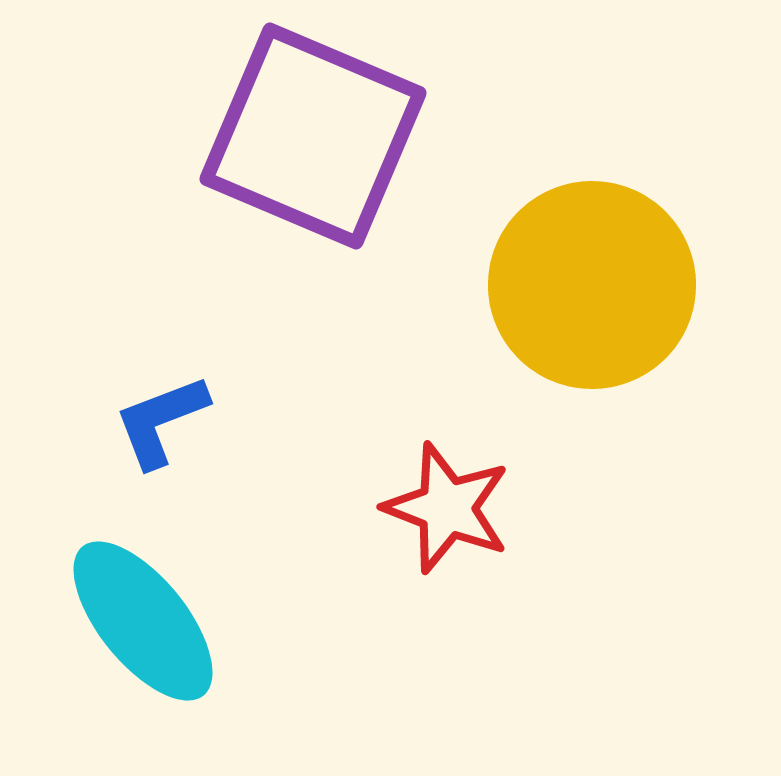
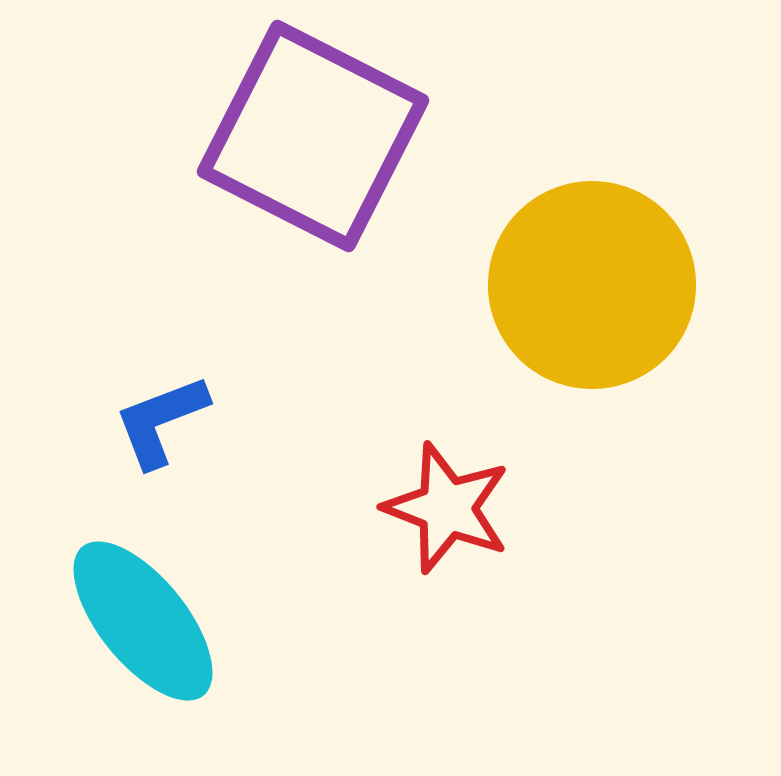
purple square: rotated 4 degrees clockwise
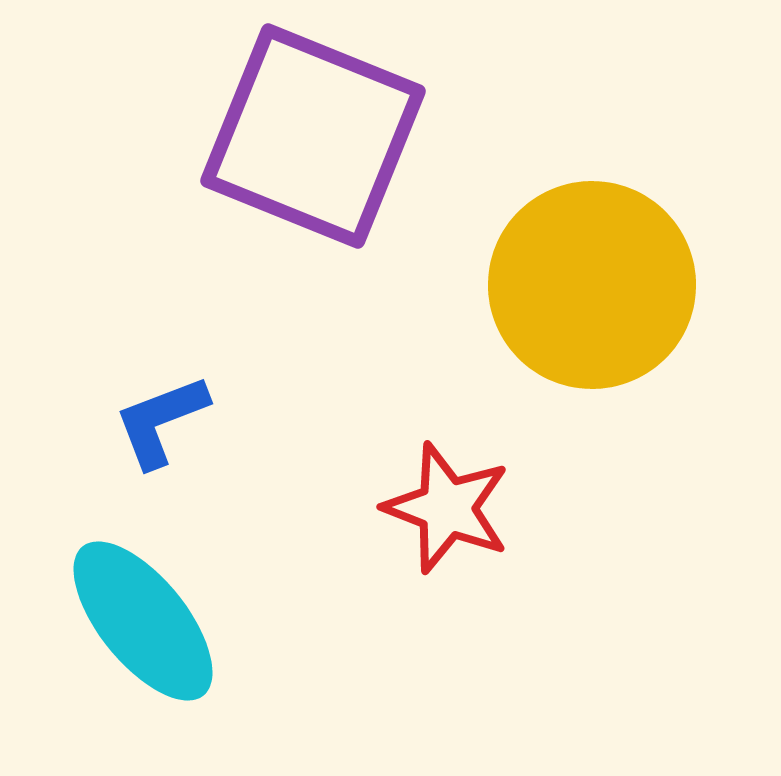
purple square: rotated 5 degrees counterclockwise
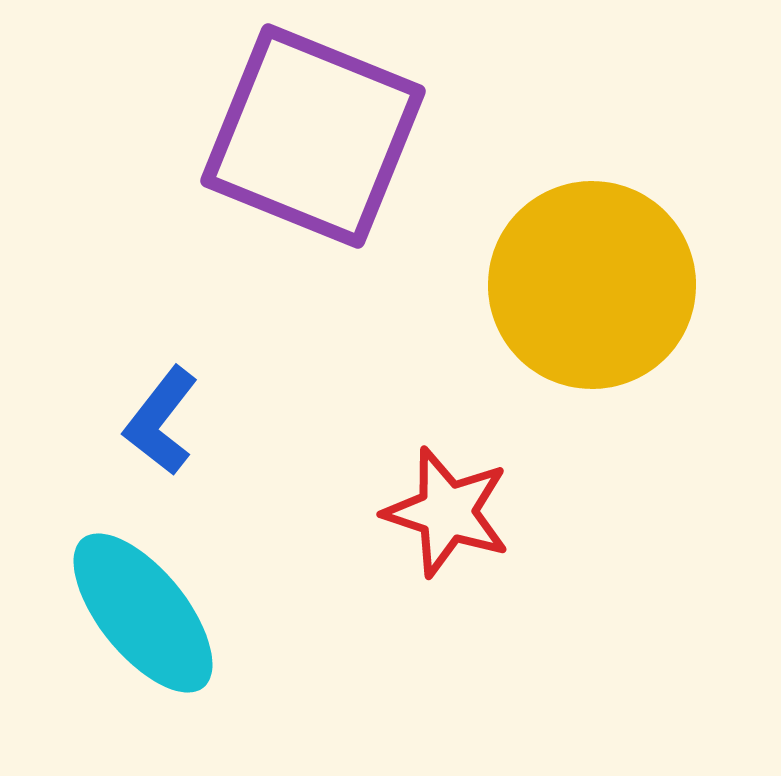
blue L-shape: rotated 31 degrees counterclockwise
red star: moved 4 px down; rotated 3 degrees counterclockwise
cyan ellipse: moved 8 px up
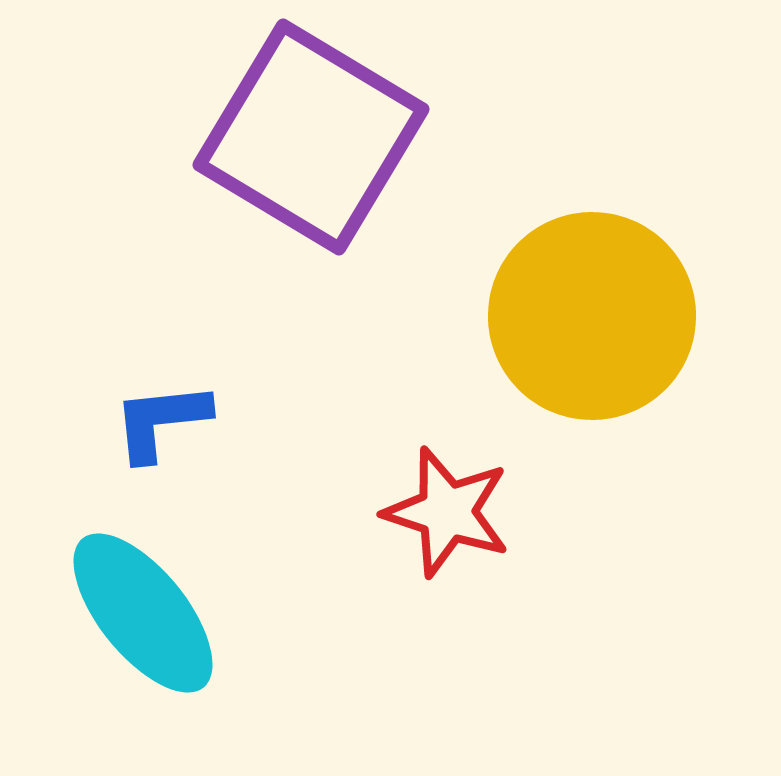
purple square: moved 2 px left, 1 px down; rotated 9 degrees clockwise
yellow circle: moved 31 px down
blue L-shape: rotated 46 degrees clockwise
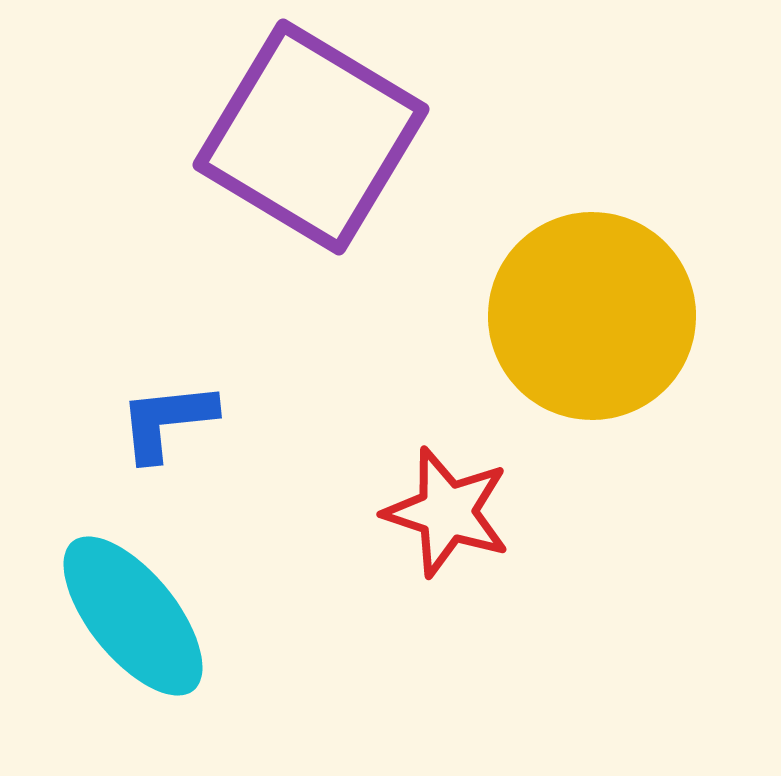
blue L-shape: moved 6 px right
cyan ellipse: moved 10 px left, 3 px down
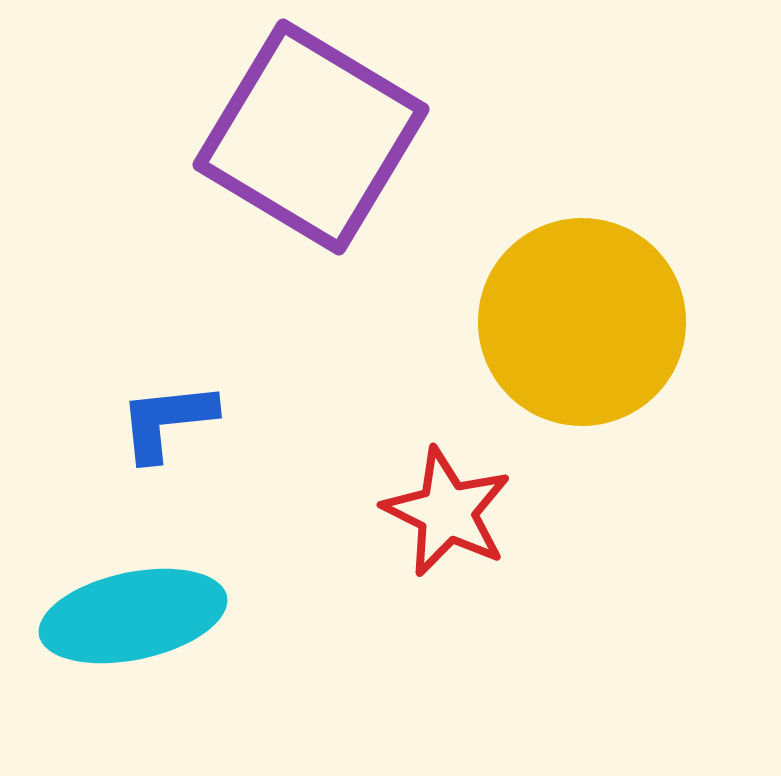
yellow circle: moved 10 px left, 6 px down
red star: rotated 8 degrees clockwise
cyan ellipse: rotated 63 degrees counterclockwise
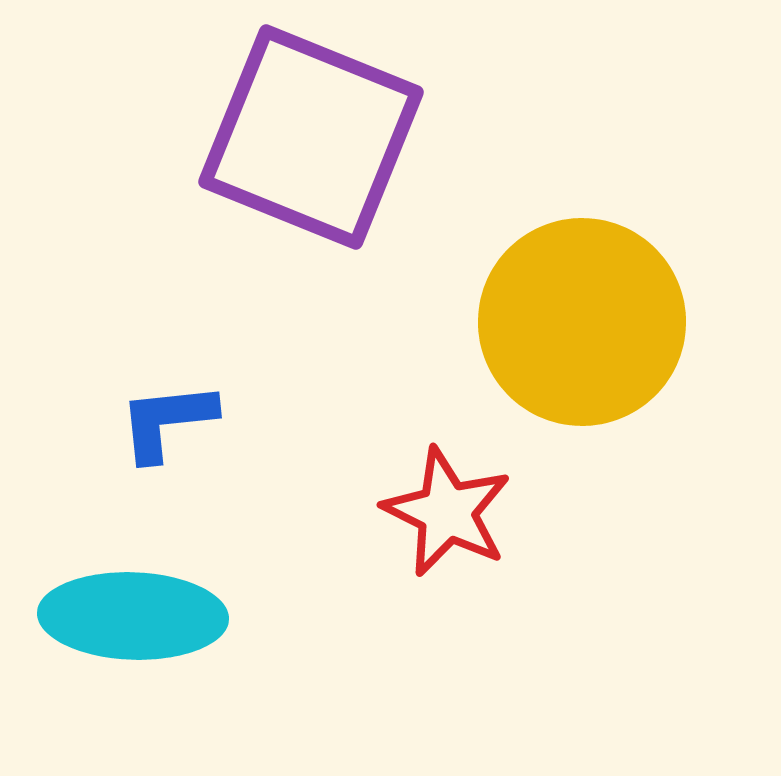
purple square: rotated 9 degrees counterclockwise
cyan ellipse: rotated 14 degrees clockwise
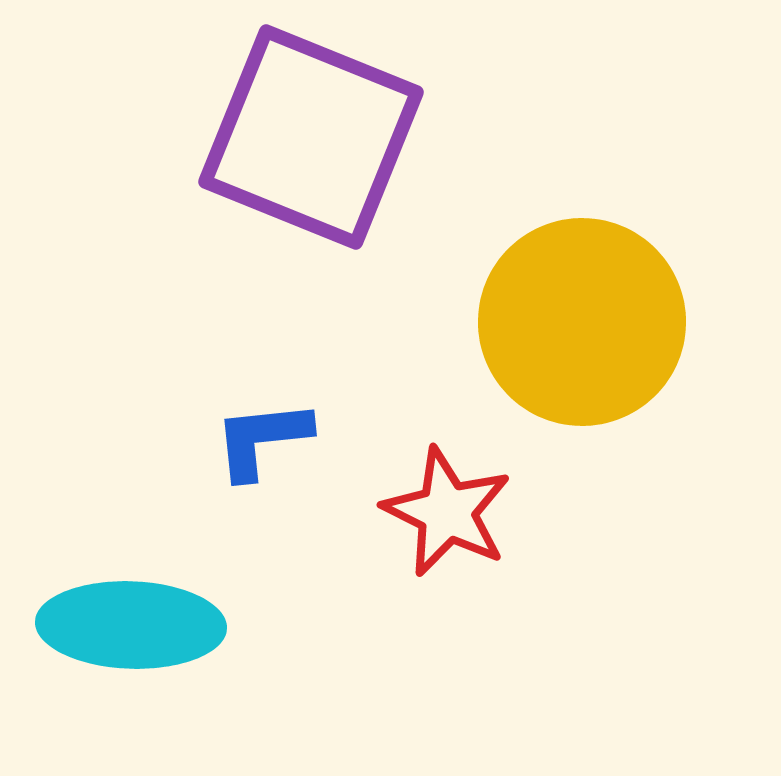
blue L-shape: moved 95 px right, 18 px down
cyan ellipse: moved 2 px left, 9 px down
